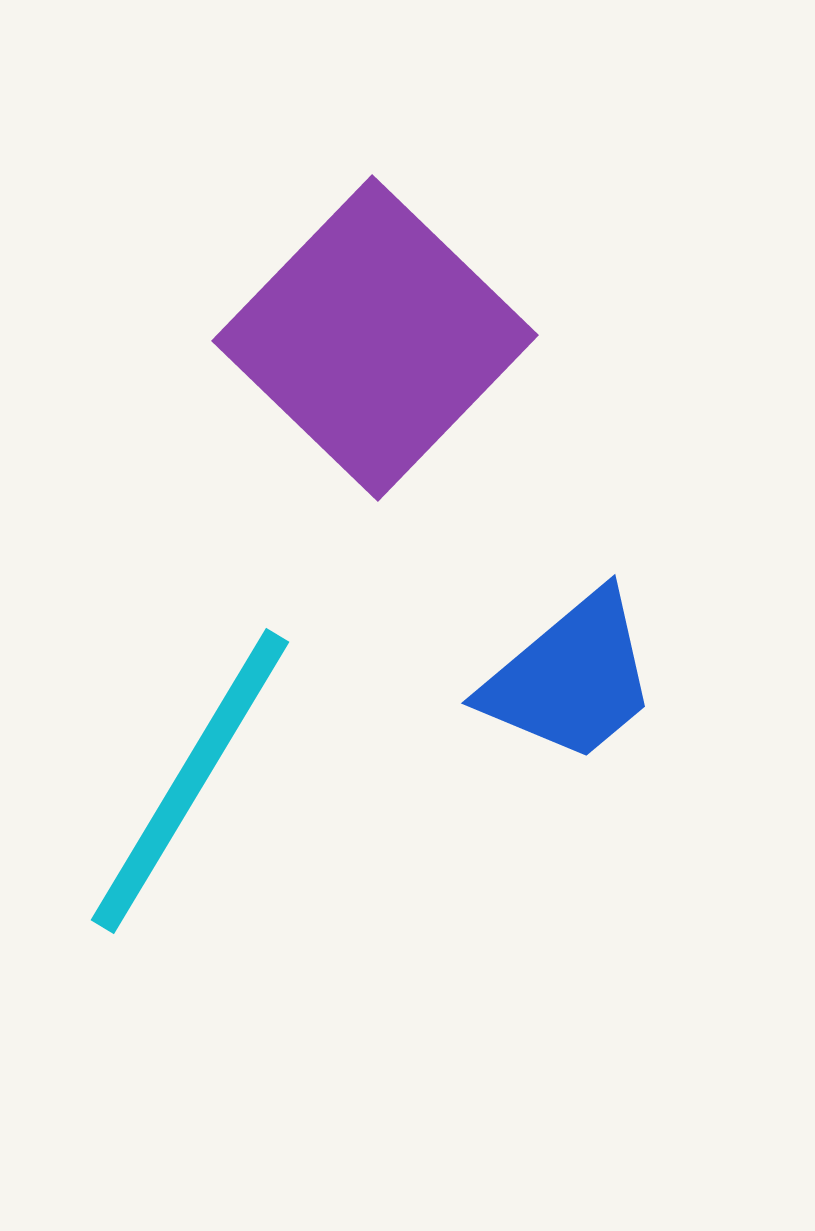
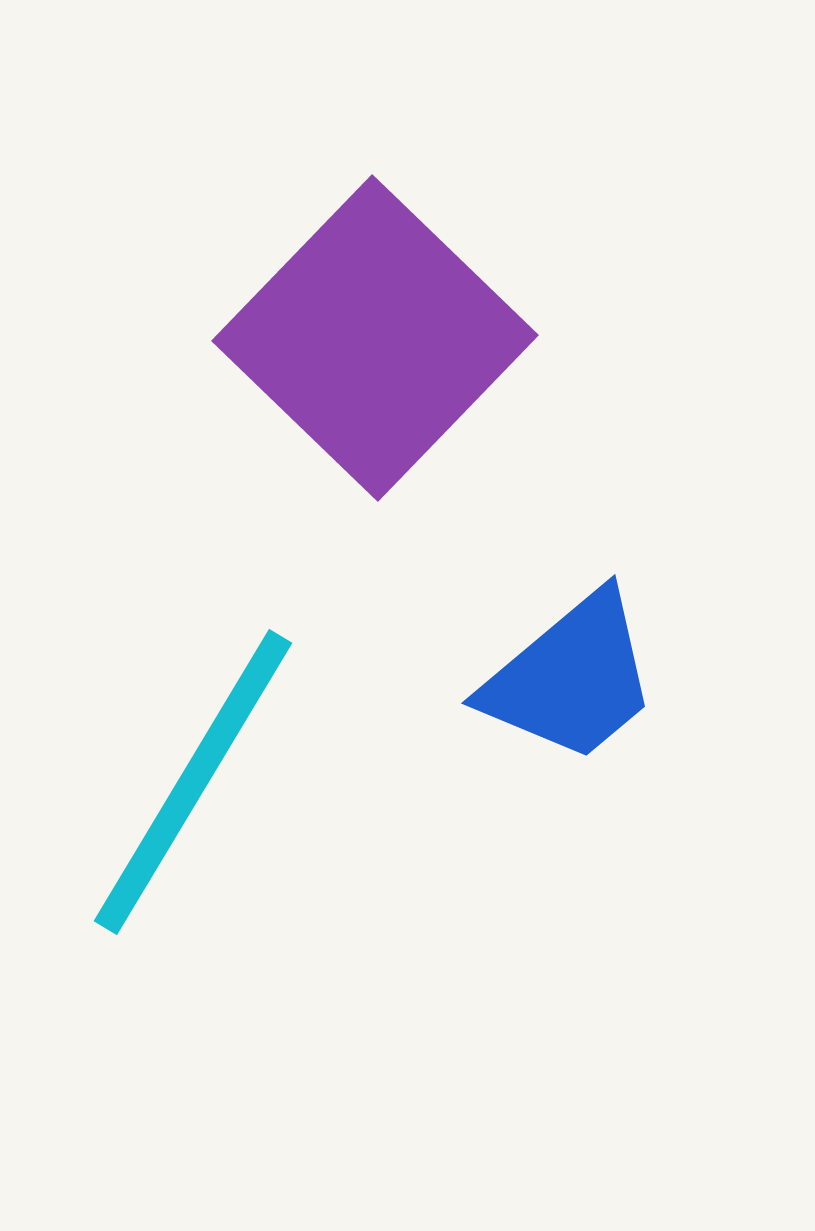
cyan line: moved 3 px right, 1 px down
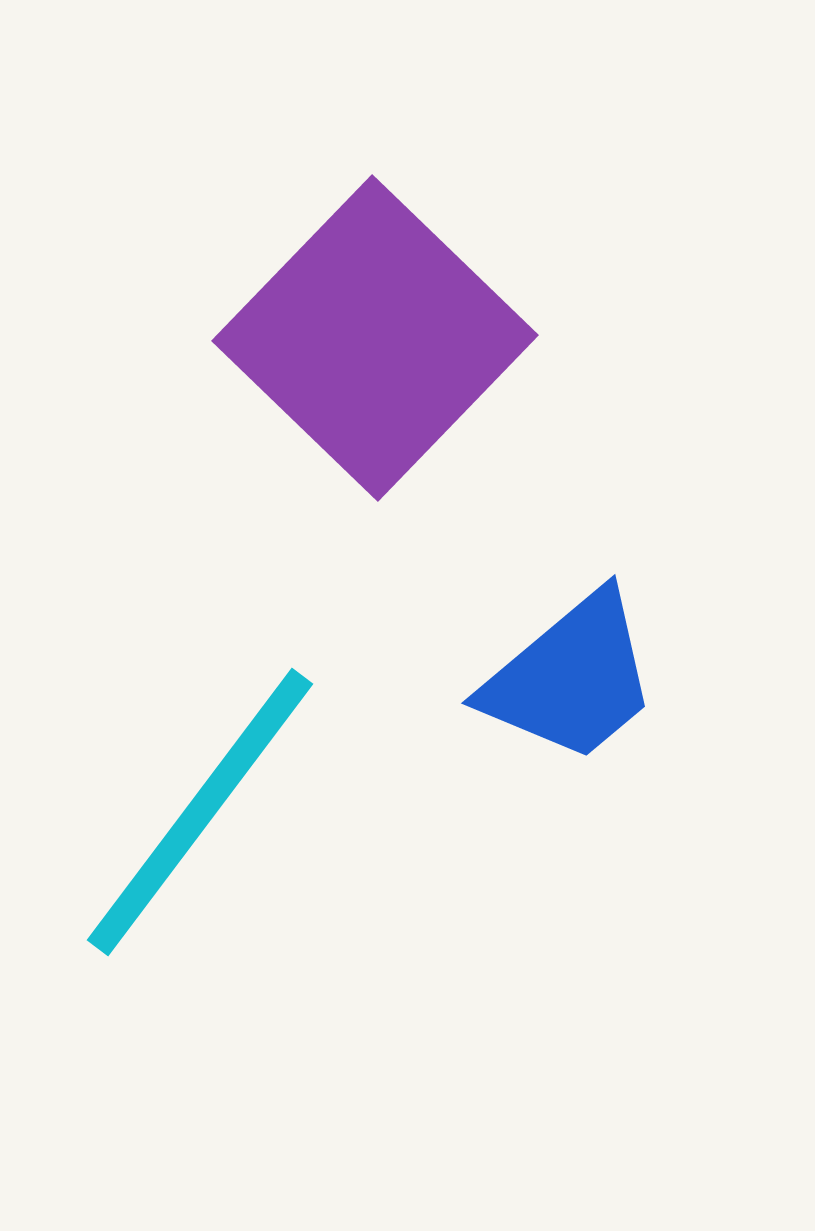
cyan line: moved 7 px right, 30 px down; rotated 6 degrees clockwise
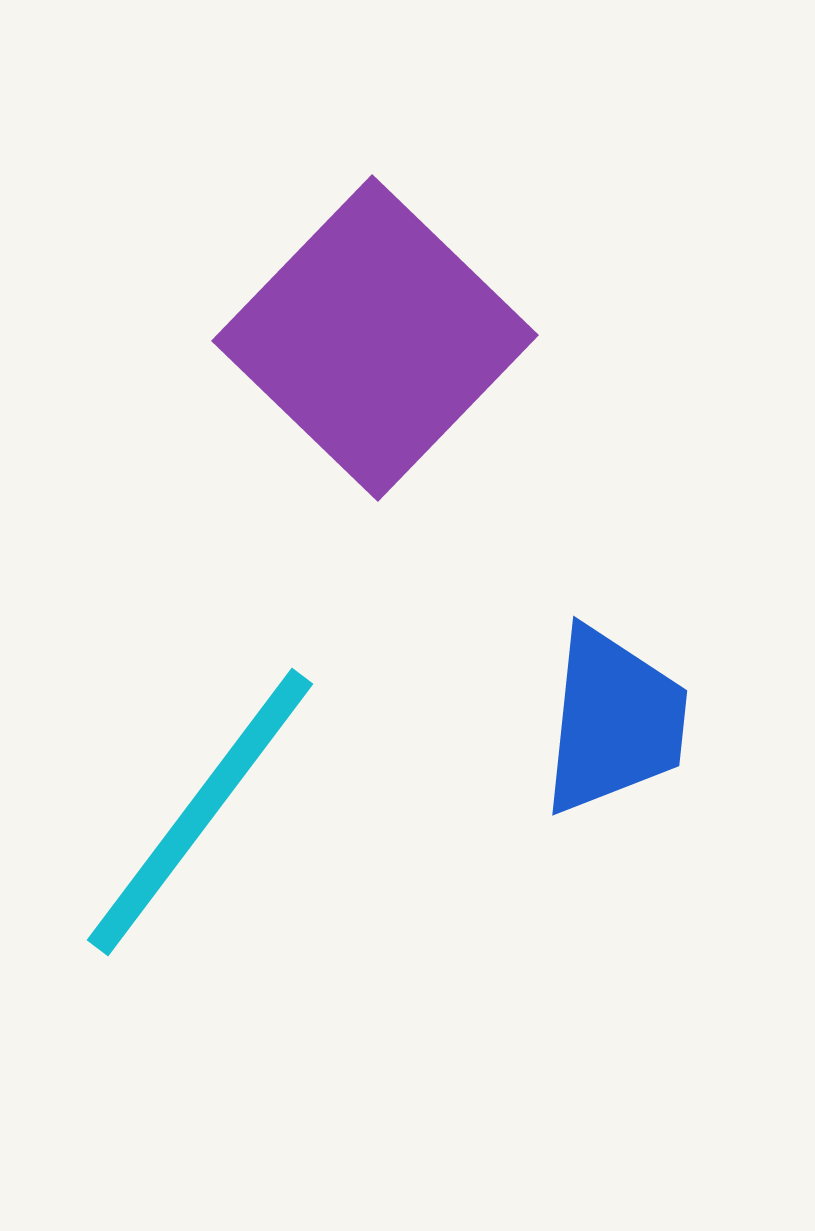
blue trapezoid: moved 43 px right, 43 px down; rotated 44 degrees counterclockwise
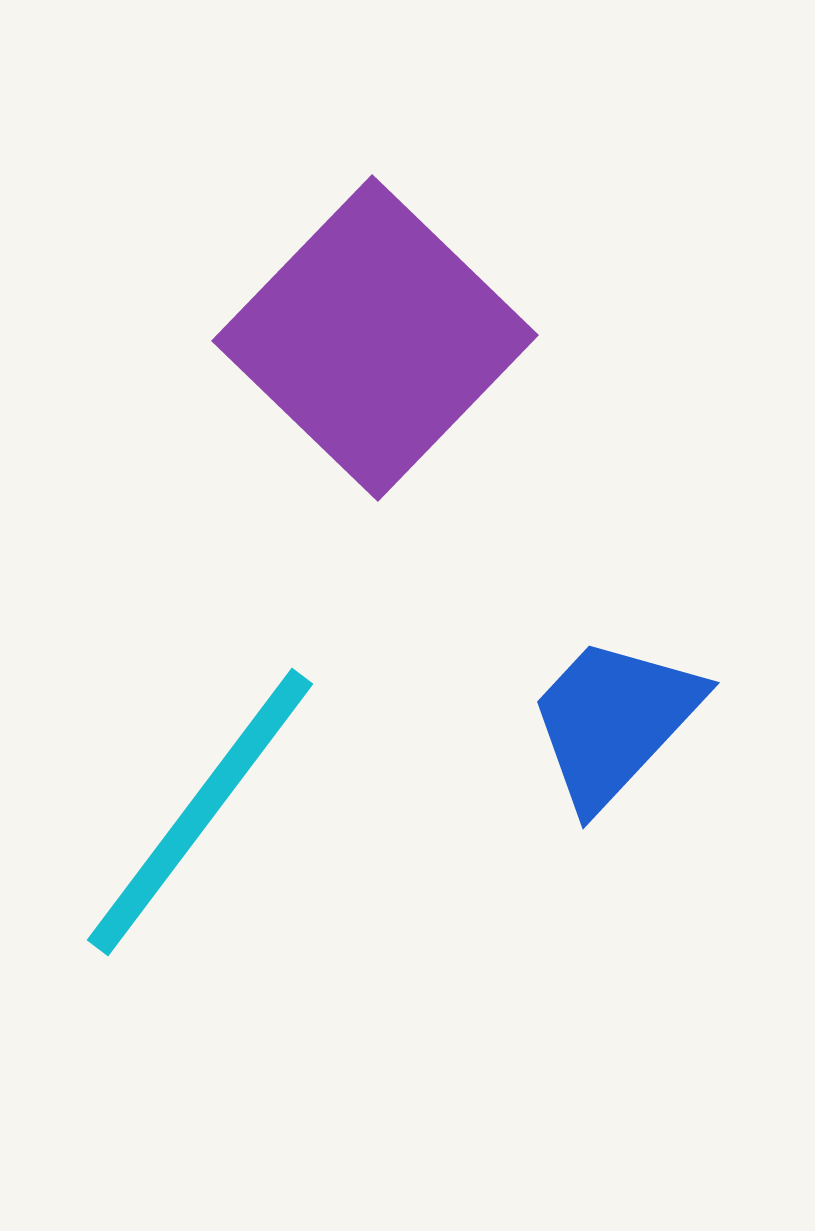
blue trapezoid: rotated 143 degrees counterclockwise
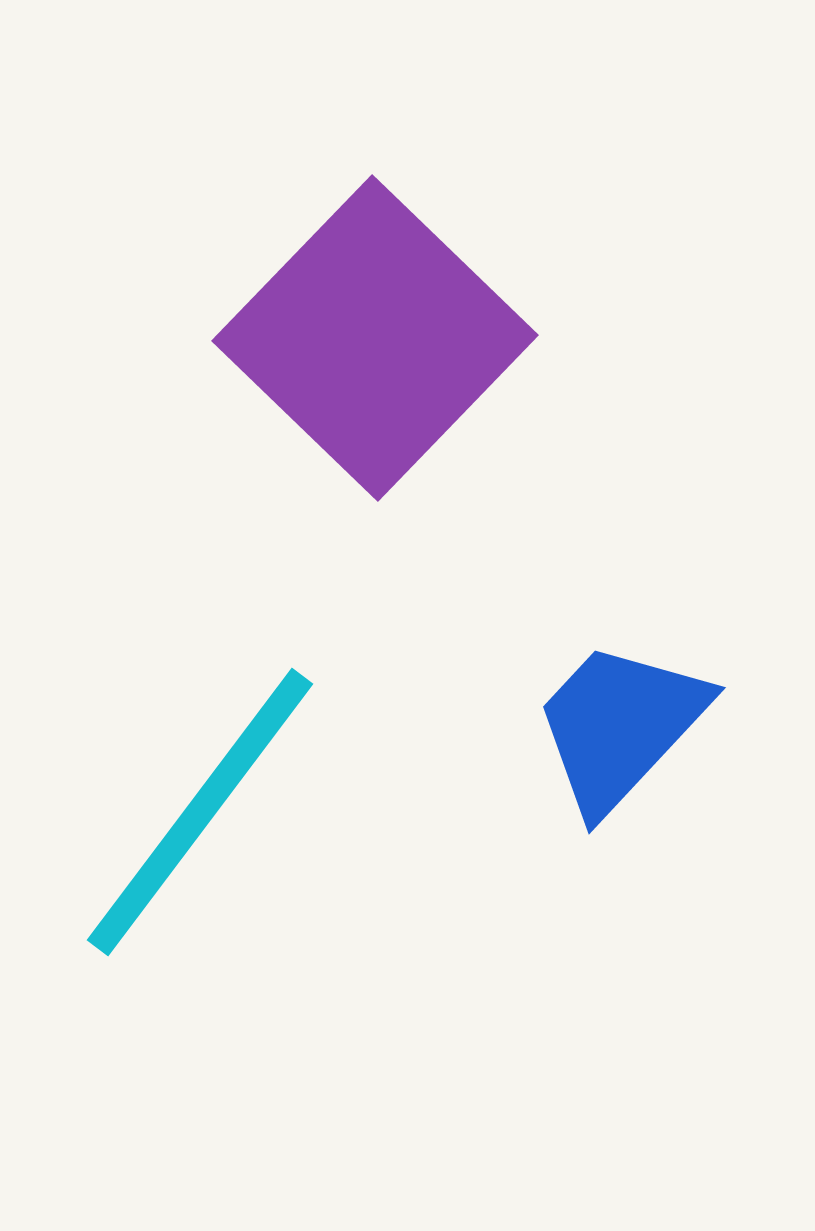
blue trapezoid: moved 6 px right, 5 px down
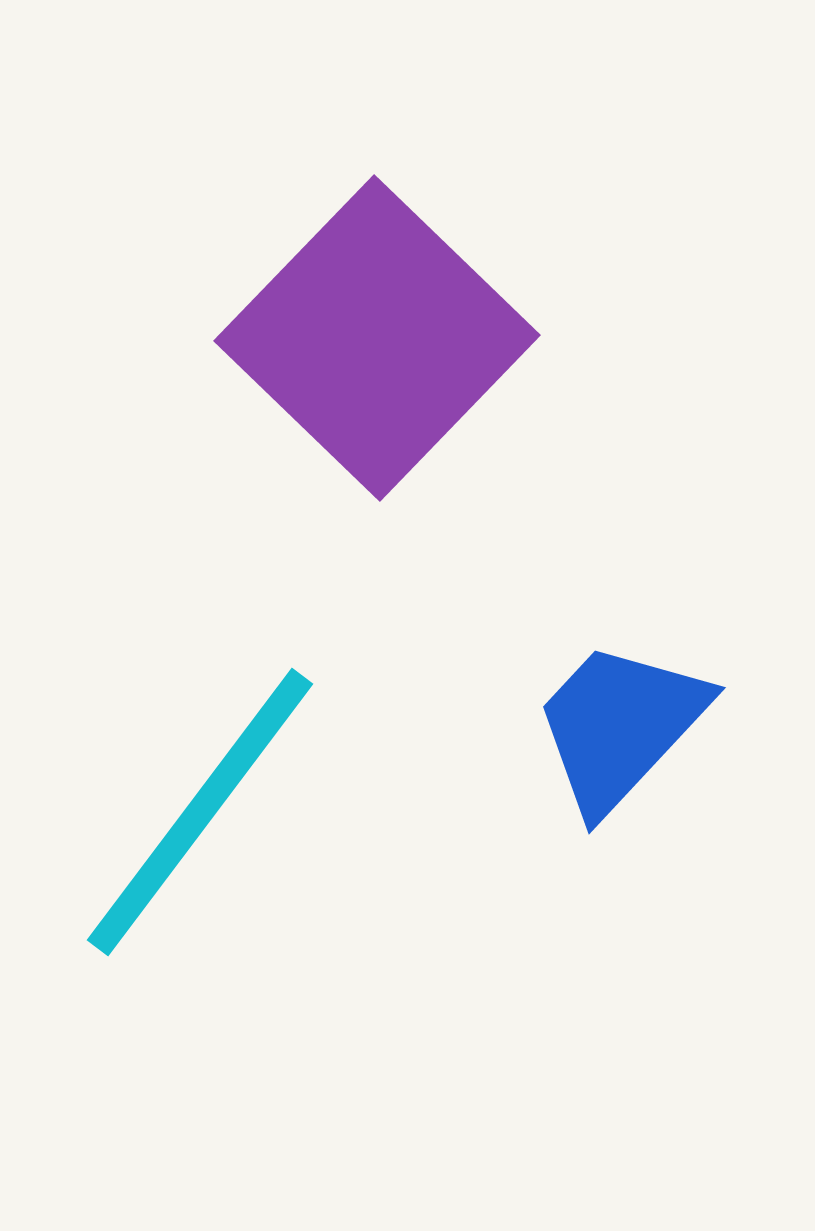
purple square: moved 2 px right
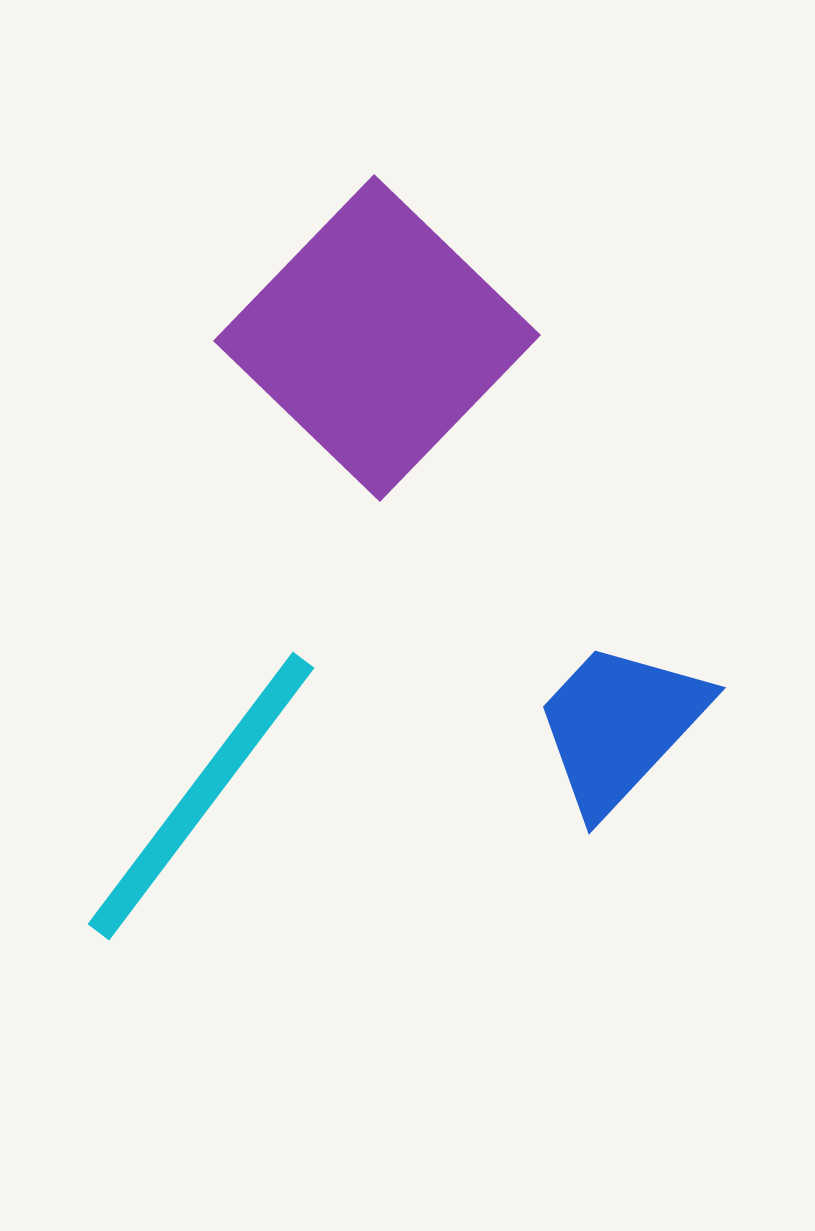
cyan line: moved 1 px right, 16 px up
